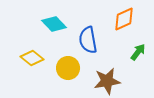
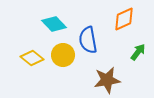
yellow circle: moved 5 px left, 13 px up
brown star: moved 1 px up
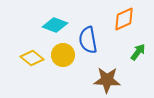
cyan diamond: moved 1 px right, 1 px down; rotated 25 degrees counterclockwise
brown star: rotated 12 degrees clockwise
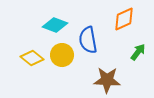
yellow circle: moved 1 px left
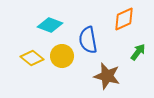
cyan diamond: moved 5 px left
yellow circle: moved 1 px down
brown star: moved 4 px up; rotated 12 degrees clockwise
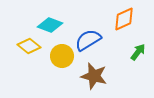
blue semicircle: rotated 68 degrees clockwise
yellow diamond: moved 3 px left, 12 px up
brown star: moved 13 px left
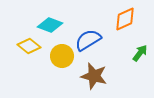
orange diamond: moved 1 px right
green arrow: moved 2 px right, 1 px down
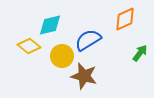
cyan diamond: rotated 35 degrees counterclockwise
brown star: moved 10 px left
